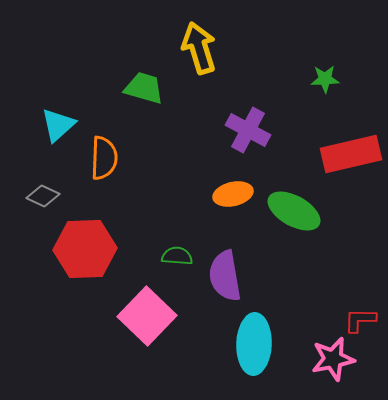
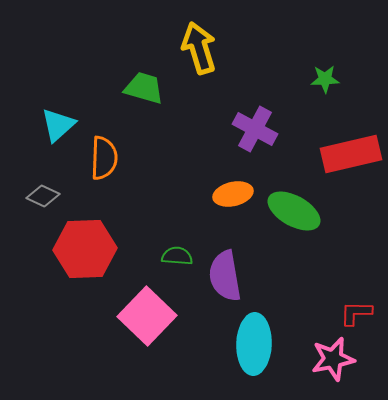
purple cross: moved 7 px right, 1 px up
red L-shape: moved 4 px left, 7 px up
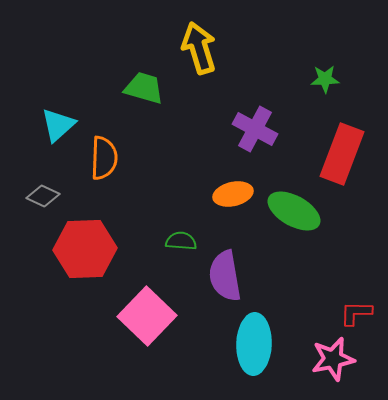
red rectangle: moved 9 px left; rotated 56 degrees counterclockwise
green semicircle: moved 4 px right, 15 px up
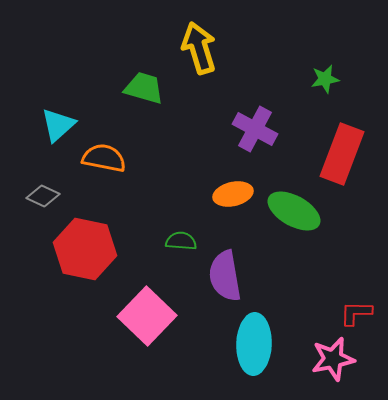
green star: rotated 8 degrees counterclockwise
orange semicircle: rotated 81 degrees counterclockwise
red hexagon: rotated 14 degrees clockwise
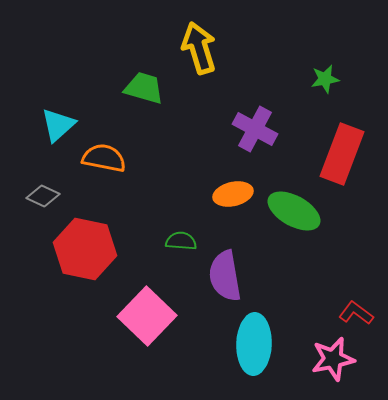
red L-shape: rotated 36 degrees clockwise
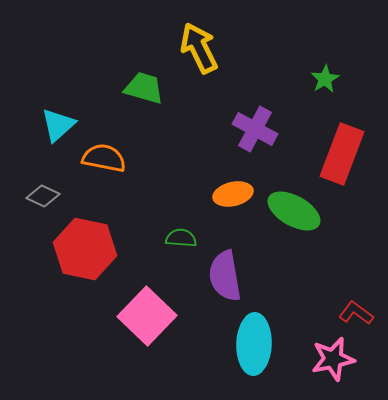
yellow arrow: rotated 9 degrees counterclockwise
green star: rotated 20 degrees counterclockwise
green semicircle: moved 3 px up
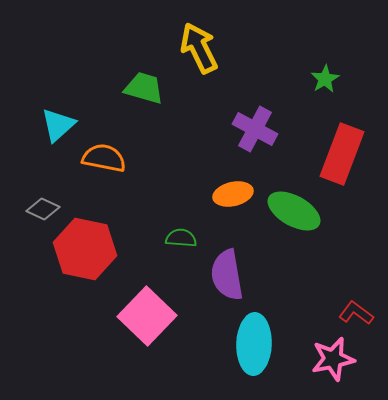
gray diamond: moved 13 px down
purple semicircle: moved 2 px right, 1 px up
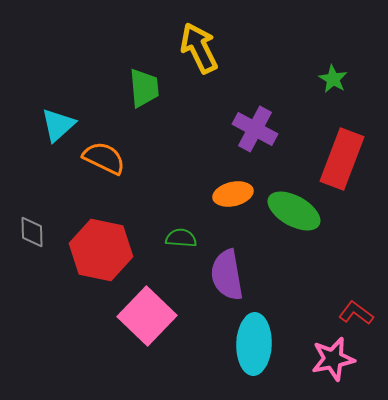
green star: moved 8 px right; rotated 12 degrees counterclockwise
green trapezoid: rotated 69 degrees clockwise
red rectangle: moved 5 px down
orange semicircle: rotated 15 degrees clockwise
gray diamond: moved 11 px left, 23 px down; rotated 64 degrees clockwise
red hexagon: moved 16 px right, 1 px down
